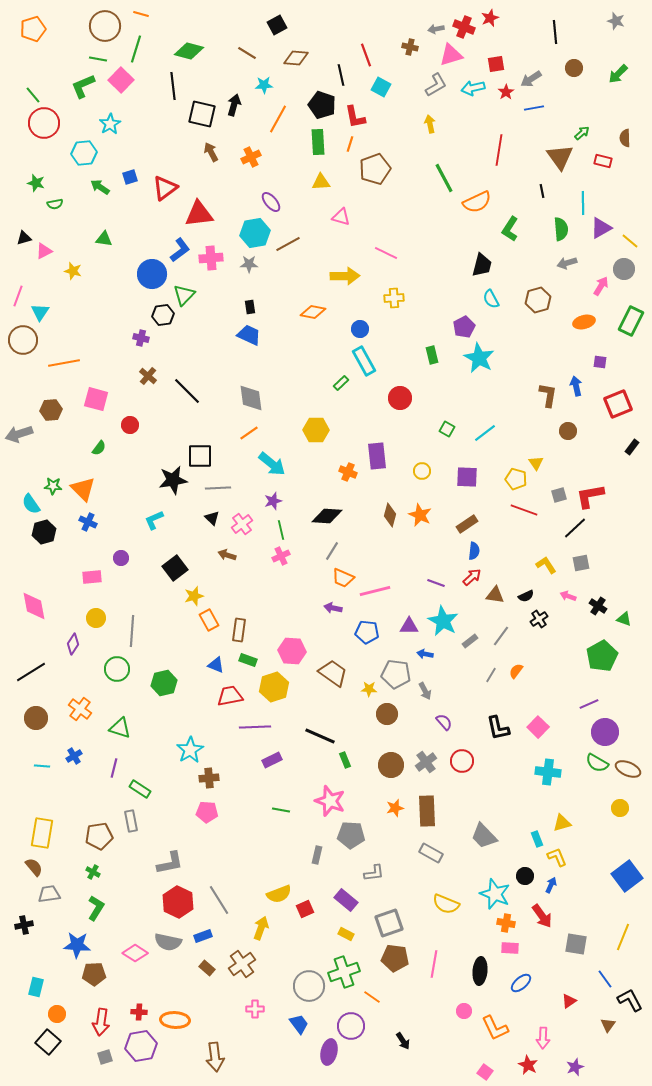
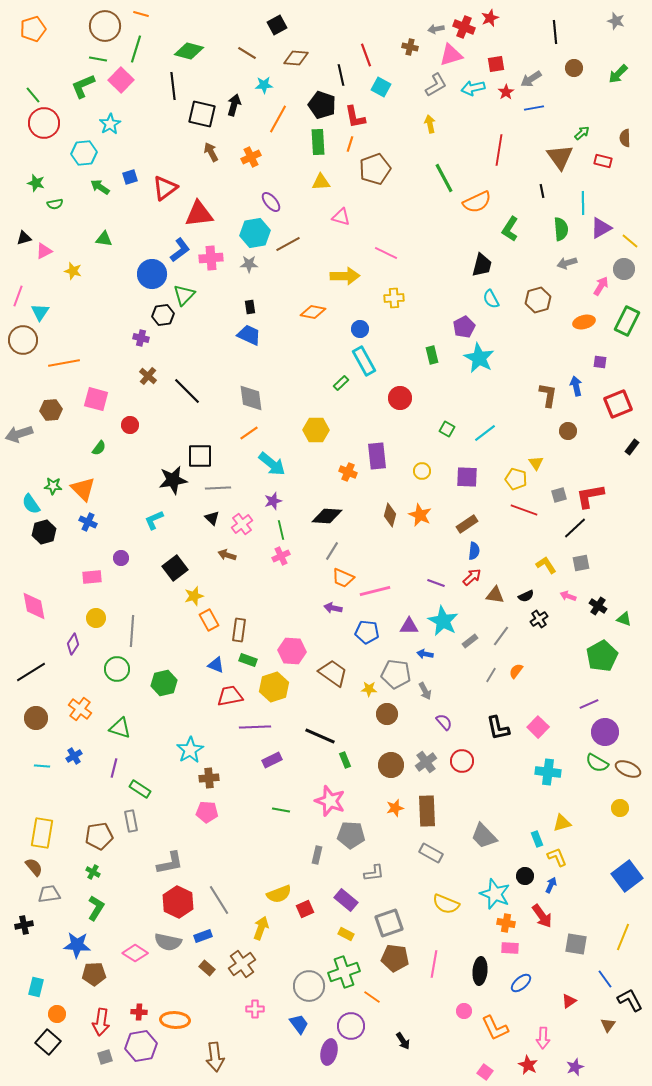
green rectangle at (631, 321): moved 4 px left
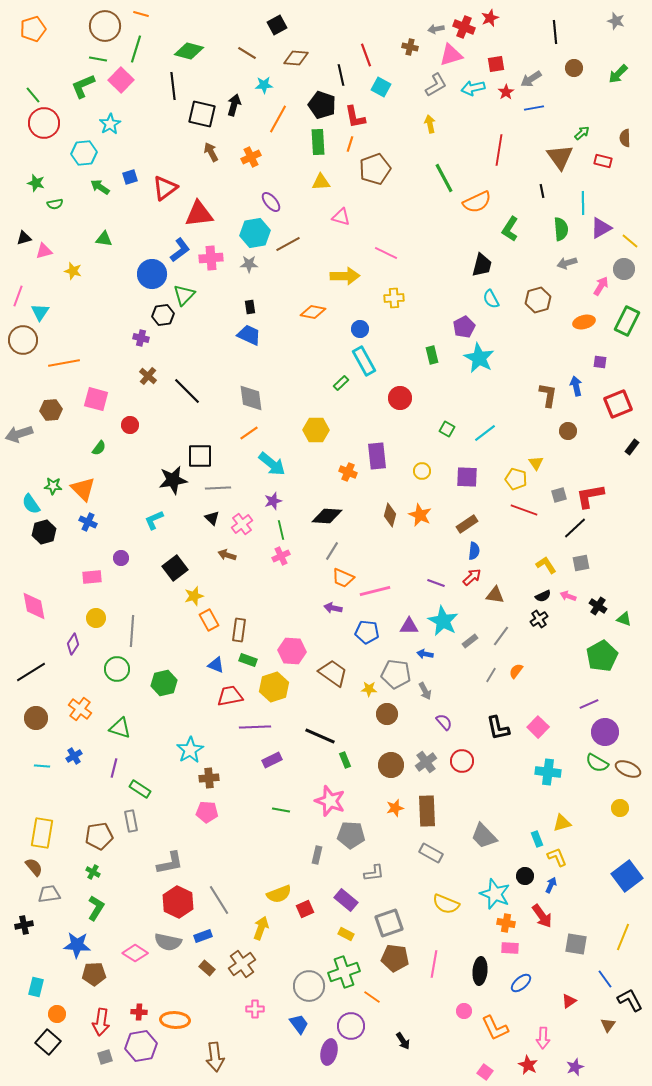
pink triangle at (44, 251): rotated 12 degrees clockwise
black semicircle at (526, 596): moved 17 px right
